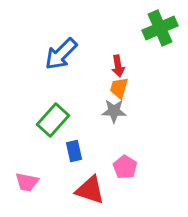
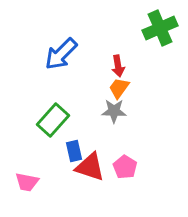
orange trapezoid: rotated 20 degrees clockwise
red triangle: moved 23 px up
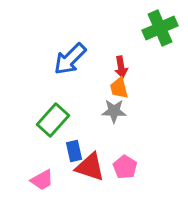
blue arrow: moved 9 px right, 5 px down
red arrow: moved 3 px right, 1 px down
orange trapezoid: rotated 50 degrees counterclockwise
pink trapezoid: moved 15 px right, 2 px up; rotated 40 degrees counterclockwise
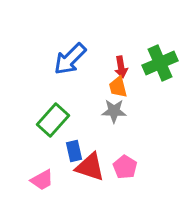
green cross: moved 35 px down
orange trapezoid: moved 1 px left, 1 px up
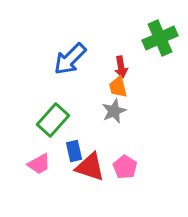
green cross: moved 25 px up
gray star: rotated 25 degrees counterclockwise
pink trapezoid: moved 3 px left, 16 px up
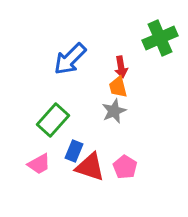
blue rectangle: rotated 35 degrees clockwise
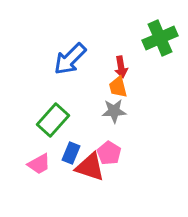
gray star: rotated 20 degrees clockwise
blue rectangle: moved 3 px left, 2 px down
pink pentagon: moved 16 px left, 14 px up
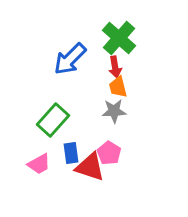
green cross: moved 41 px left; rotated 24 degrees counterclockwise
red arrow: moved 6 px left
blue rectangle: rotated 30 degrees counterclockwise
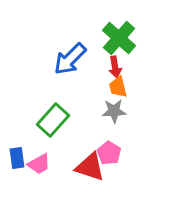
blue rectangle: moved 54 px left, 5 px down
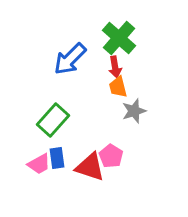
gray star: moved 20 px right; rotated 15 degrees counterclockwise
pink pentagon: moved 2 px right, 3 px down
blue rectangle: moved 40 px right
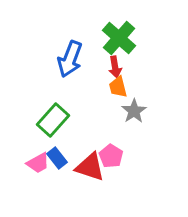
blue arrow: rotated 24 degrees counterclockwise
gray star: rotated 15 degrees counterclockwise
blue rectangle: rotated 30 degrees counterclockwise
pink trapezoid: moved 1 px left, 1 px up
